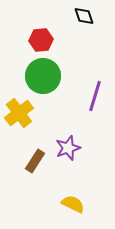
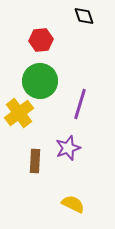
green circle: moved 3 px left, 5 px down
purple line: moved 15 px left, 8 px down
brown rectangle: rotated 30 degrees counterclockwise
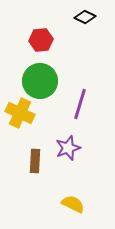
black diamond: moved 1 px right, 1 px down; rotated 45 degrees counterclockwise
yellow cross: moved 1 px right; rotated 28 degrees counterclockwise
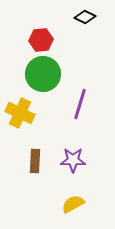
green circle: moved 3 px right, 7 px up
purple star: moved 5 px right, 12 px down; rotated 20 degrees clockwise
yellow semicircle: rotated 55 degrees counterclockwise
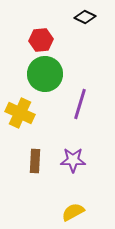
green circle: moved 2 px right
yellow semicircle: moved 8 px down
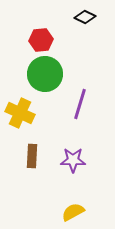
brown rectangle: moved 3 px left, 5 px up
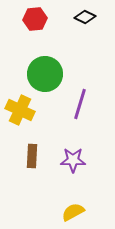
red hexagon: moved 6 px left, 21 px up
yellow cross: moved 3 px up
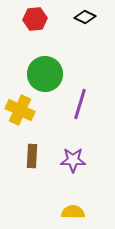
yellow semicircle: rotated 30 degrees clockwise
